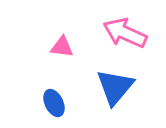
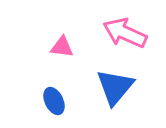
blue ellipse: moved 2 px up
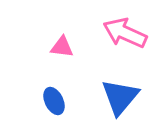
blue triangle: moved 5 px right, 10 px down
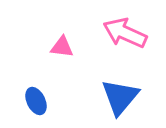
blue ellipse: moved 18 px left
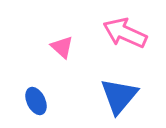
pink triangle: rotated 35 degrees clockwise
blue triangle: moved 1 px left, 1 px up
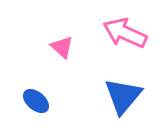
blue triangle: moved 4 px right
blue ellipse: rotated 24 degrees counterclockwise
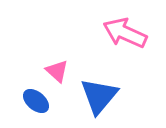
pink triangle: moved 5 px left, 24 px down
blue triangle: moved 24 px left
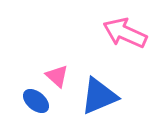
pink triangle: moved 5 px down
blue triangle: rotated 27 degrees clockwise
